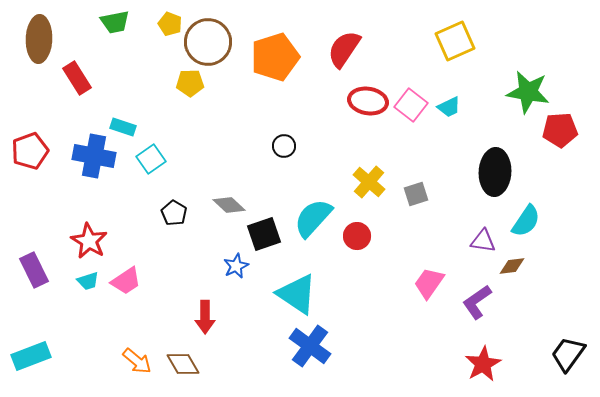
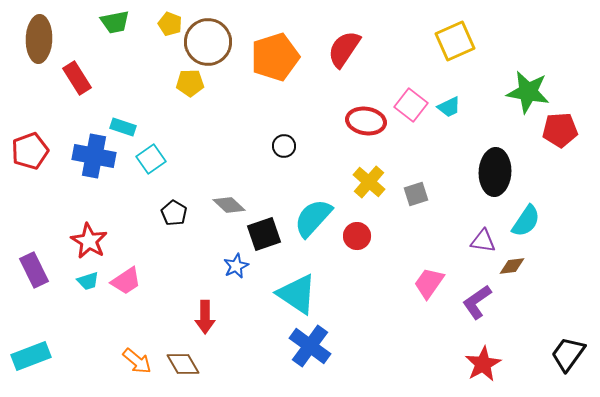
red ellipse at (368, 101): moved 2 px left, 20 px down
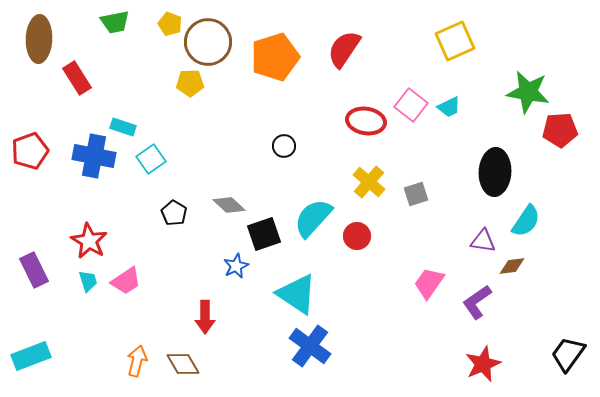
cyan trapezoid at (88, 281): rotated 90 degrees counterclockwise
orange arrow at (137, 361): rotated 116 degrees counterclockwise
red star at (483, 364): rotated 6 degrees clockwise
